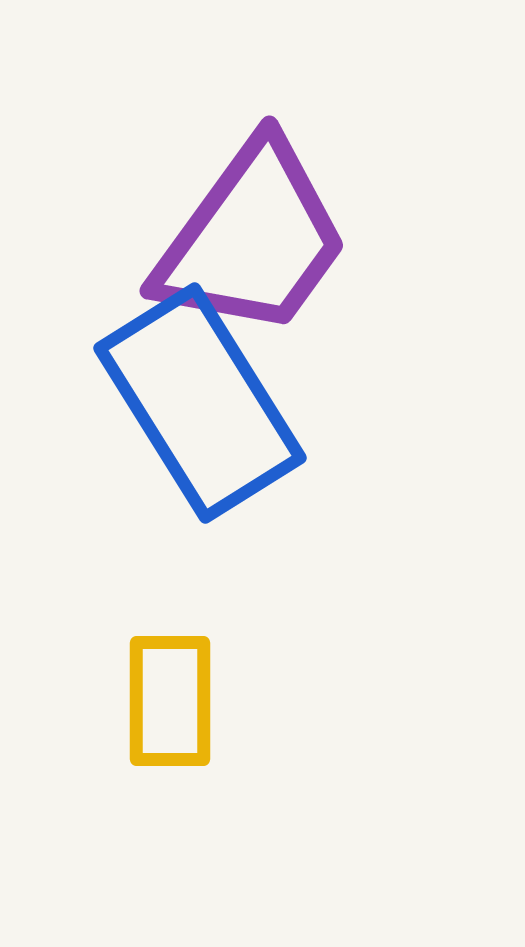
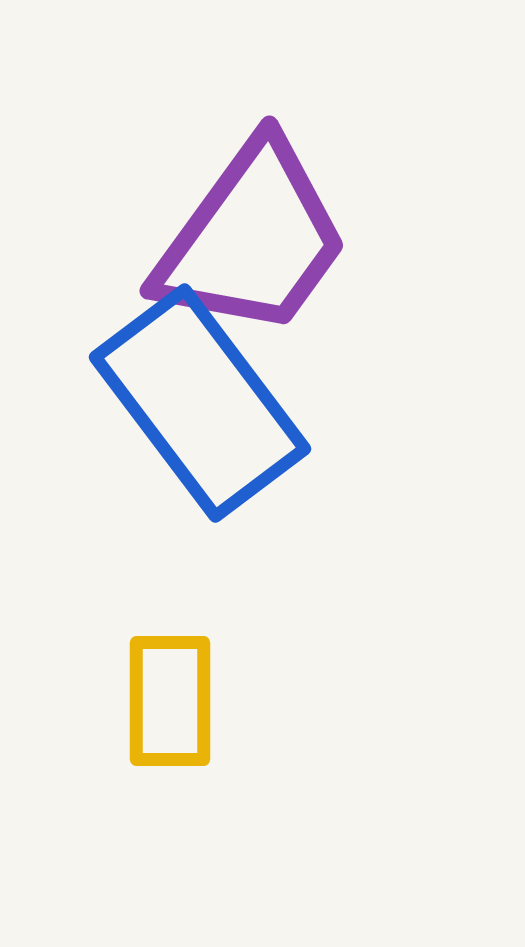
blue rectangle: rotated 5 degrees counterclockwise
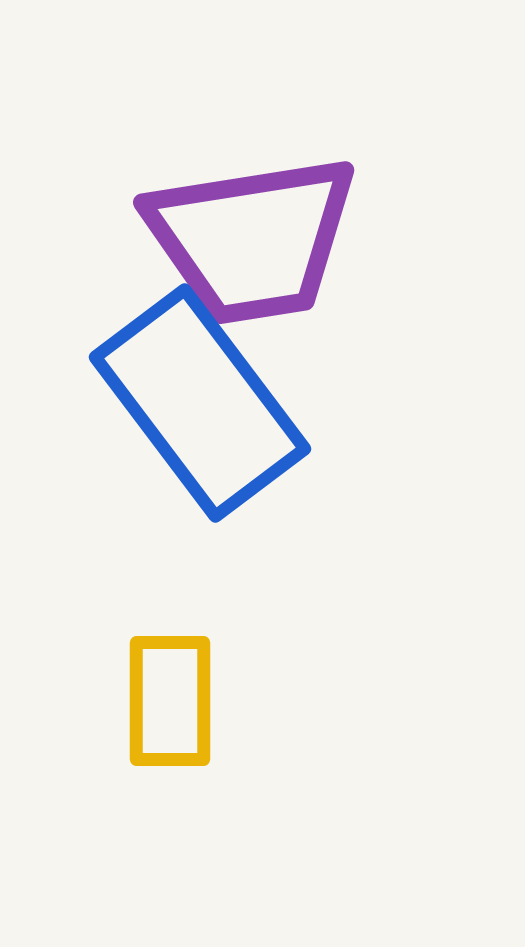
purple trapezoid: rotated 45 degrees clockwise
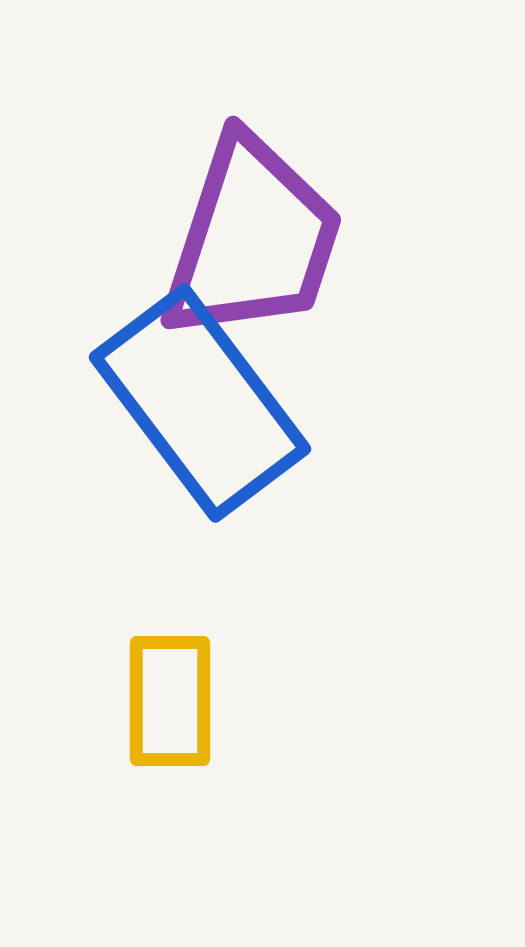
purple trapezoid: rotated 63 degrees counterclockwise
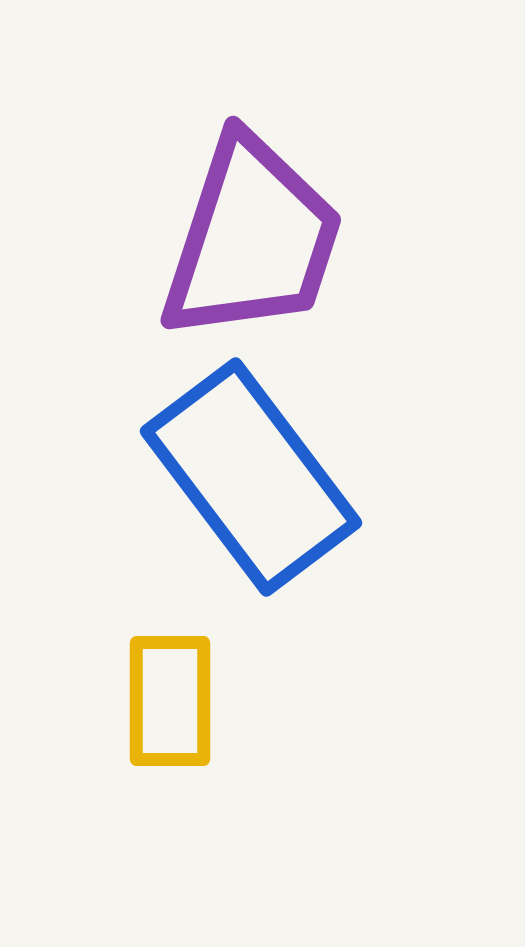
blue rectangle: moved 51 px right, 74 px down
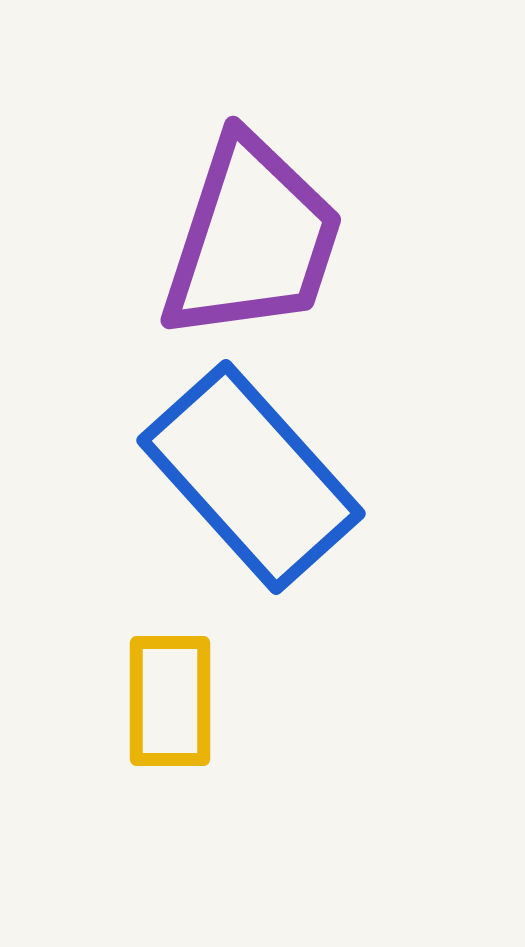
blue rectangle: rotated 5 degrees counterclockwise
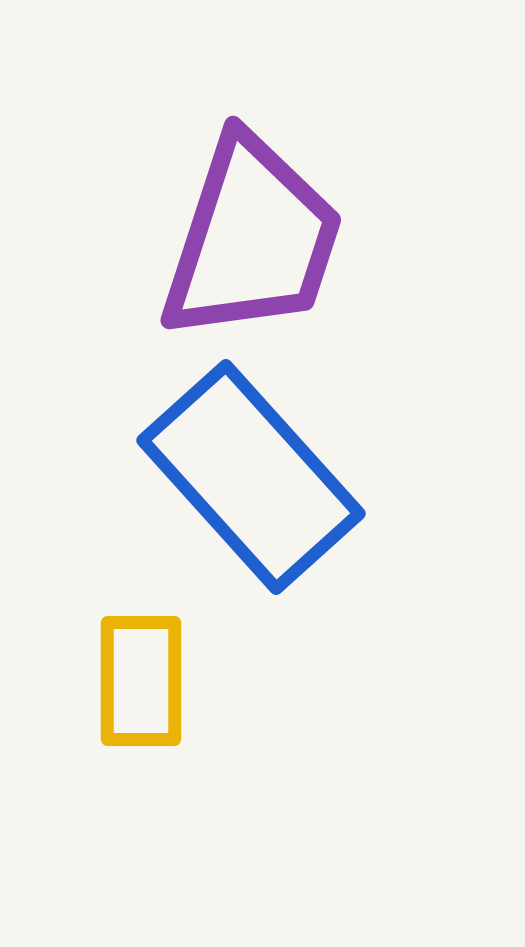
yellow rectangle: moved 29 px left, 20 px up
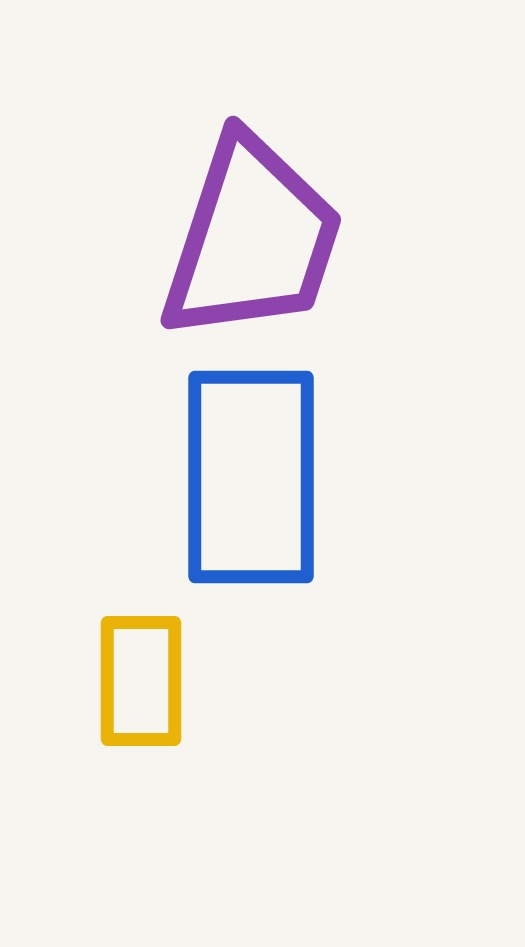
blue rectangle: rotated 42 degrees clockwise
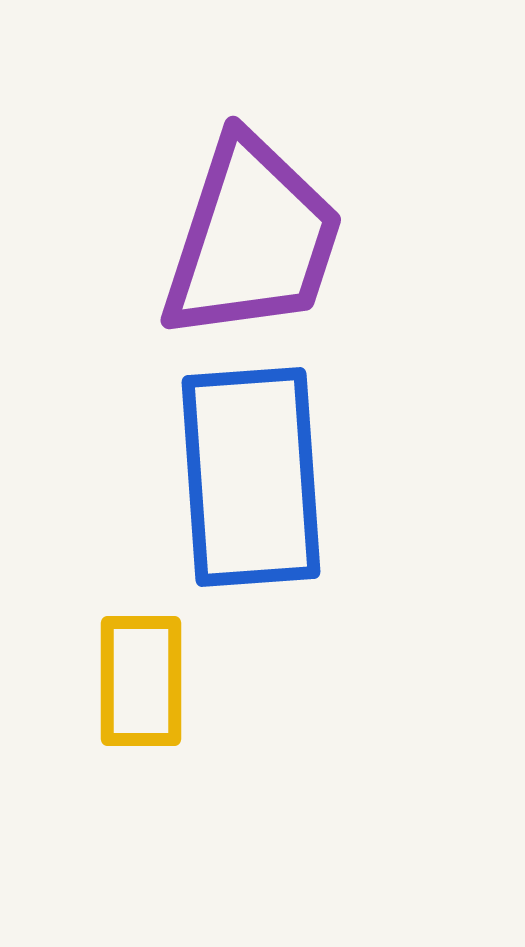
blue rectangle: rotated 4 degrees counterclockwise
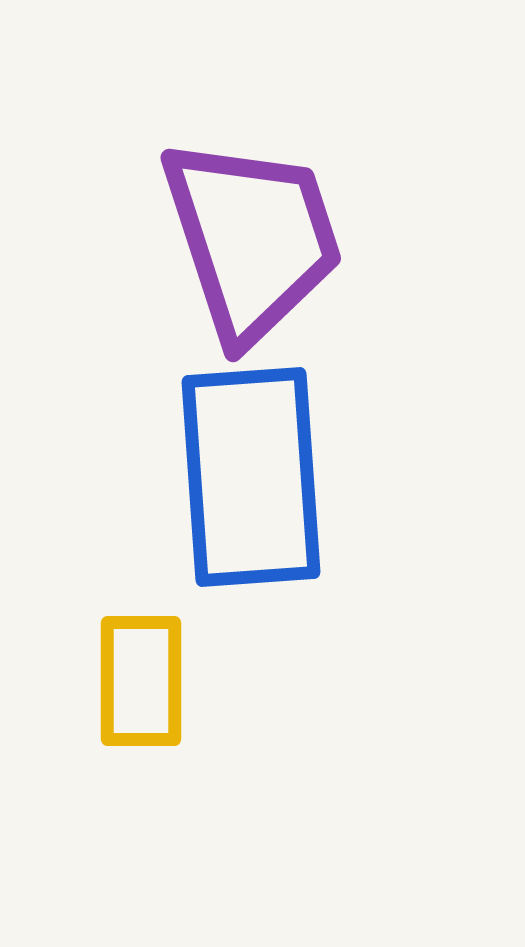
purple trapezoid: rotated 36 degrees counterclockwise
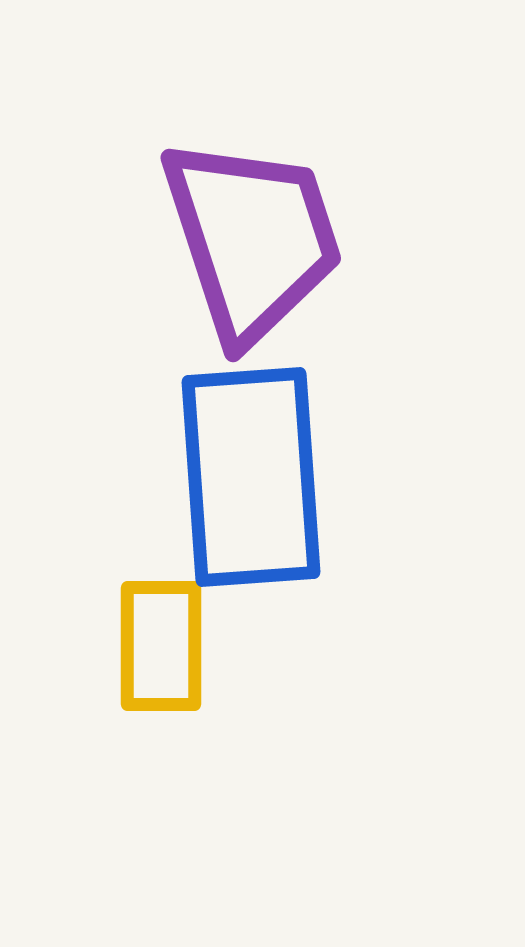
yellow rectangle: moved 20 px right, 35 px up
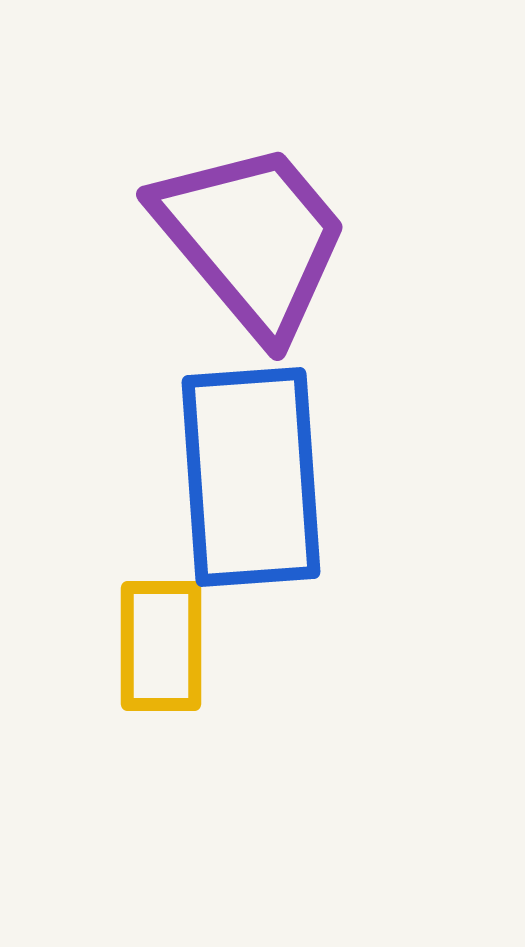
purple trapezoid: rotated 22 degrees counterclockwise
